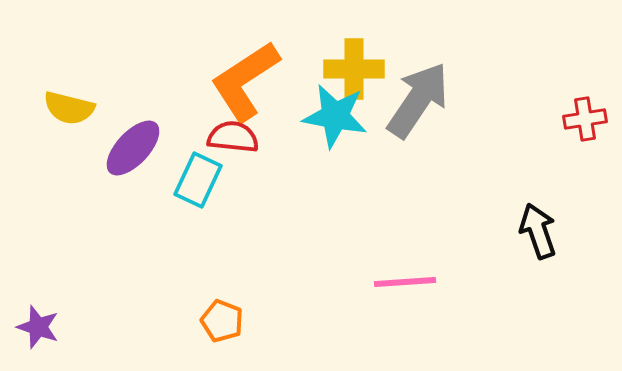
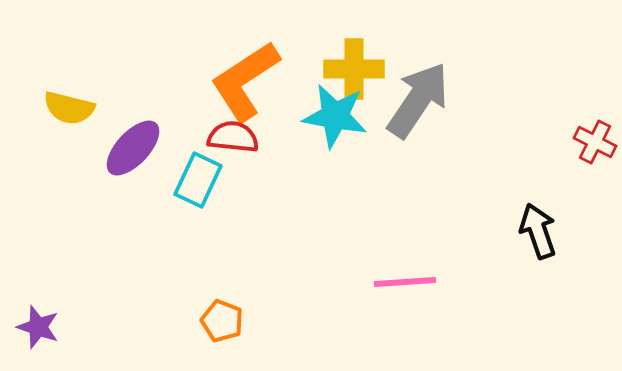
red cross: moved 10 px right, 23 px down; rotated 36 degrees clockwise
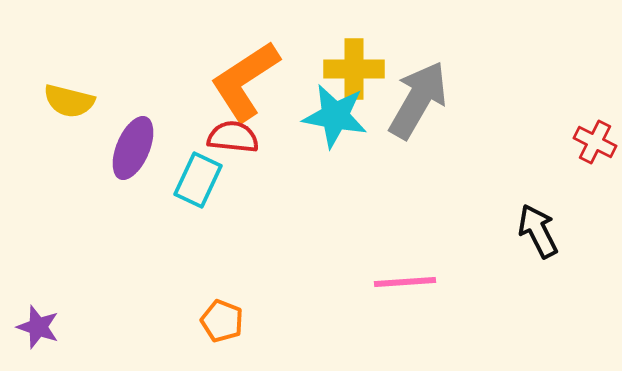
gray arrow: rotated 4 degrees counterclockwise
yellow semicircle: moved 7 px up
purple ellipse: rotated 20 degrees counterclockwise
black arrow: rotated 8 degrees counterclockwise
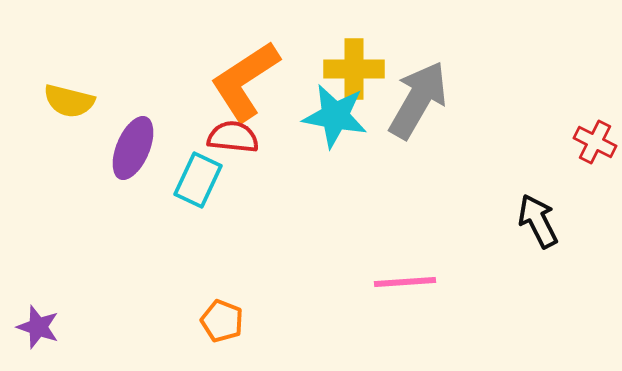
black arrow: moved 10 px up
